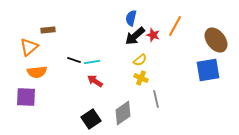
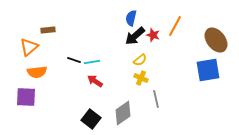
black square: rotated 18 degrees counterclockwise
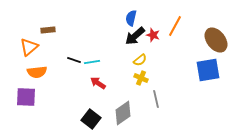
red arrow: moved 3 px right, 2 px down
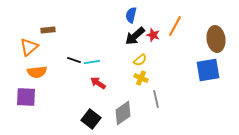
blue semicircle: moved 3 px up
brown ellipse: moved 1 px up; rotated 30 degrees clockwise
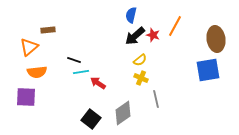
cyan line: moved 11 px left, 10 px down
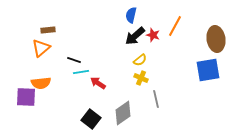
orange triangle: moved 12 px right, 1 px down
orange semicircle: moved 4 px right, 11 px down
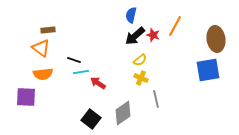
orange triangle: rotated 42 degrees counterclockwise
orange semicircle: moved 2 px right, 9 px up
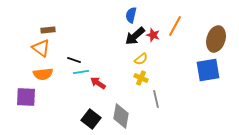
brown ellipse: rotated 25 degrees clockwise
yellow semicircle: moved 1 px right, 1 px up
gray diamond: moved 2 px left, 3 px down; rotated 45 degrees counterclockwise
